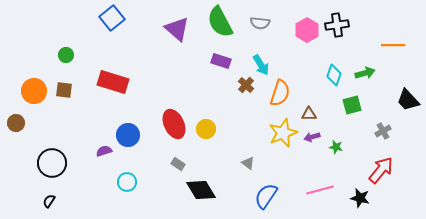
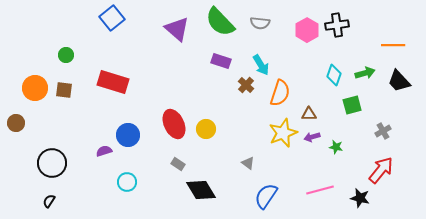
green semicircle: rotated 16 degrees counterclockwise
orange circle: moved 1 px right, 3 px up
black trapezoid: moved 9 px left, 19 px up
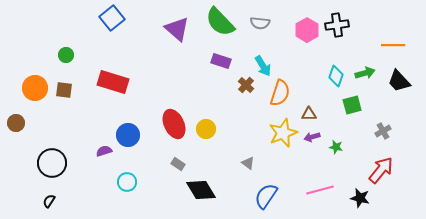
cyan arrow: moved 2 px right, 1 px down
cyan diamond: moved 2 px right, 1 px down
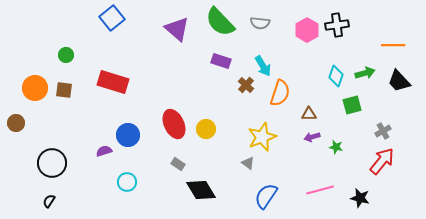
yellow star: moved 21 px left, 4 px down
red arrow: moved 1 px right, 9 px up
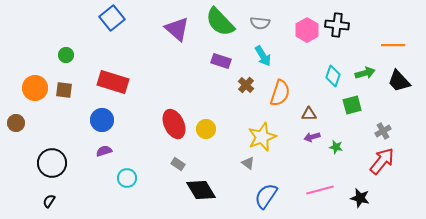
black cross: rotated 15 degrees clockwise
cyan arrow: moved 10 px up
cyan diamond: moved 3 px left
blue circle: moved 26 px left, 15 px up
cyan circle: moved 4 px up
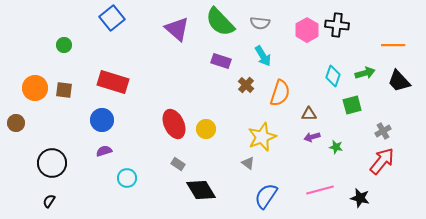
green circle: moved 2 px left, 10 px up
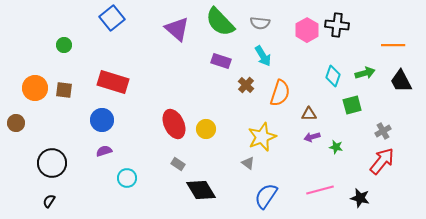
black trapezoid: moved 2 px right; rotated 15 degrees clockwise
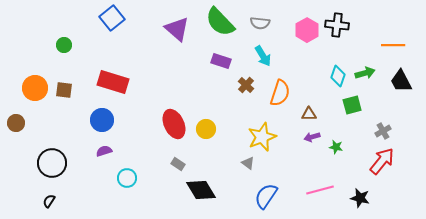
cyan diamond: moved 5 px right
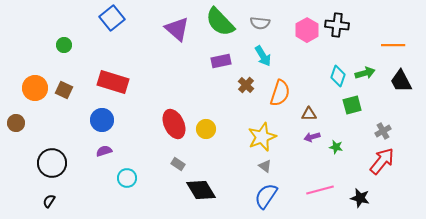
purple rectangle: rotated 30 degrees counterclockwise
brown square: rotated 18 degrees clockwise
gray triangle: moved 17 px right, 3 px down
